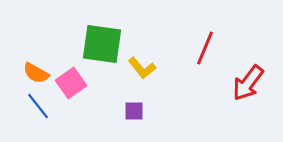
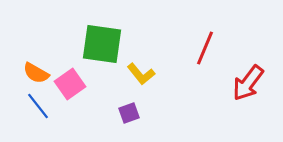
yellow L-shape: moved 1 px left, 6 px down
pink square: moved 1 px left, 1 px down
purple square: moved 5 px left, 2 px down; rotated 20 degrees counterclockwise
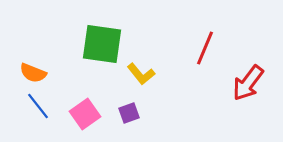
orange semicircle: moved 3 px left; rotated 8 degrees counterclockwise
pink square: moved 15 px right, 30 px down
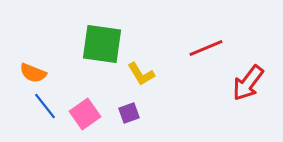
red line: moved 1 px right; rotated 44 degrees clockwise
yellow L-shape: rotated 8 degrees clockwise
blue line: moved 7 px right
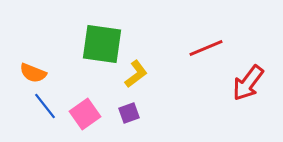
yellow L-shape: moved 5 px left; rotated 96 degrees counterclockwise
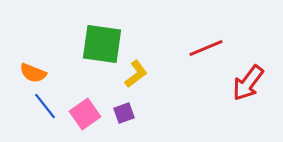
purple square: moved 5 px left
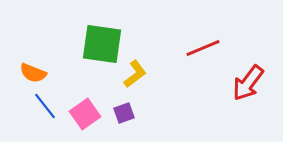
red line: moved 3 px left
yellow L-shape: moved 1 px left
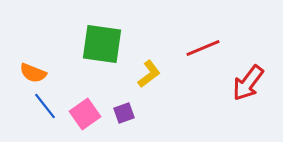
yellow L-shape: moved 14 px right
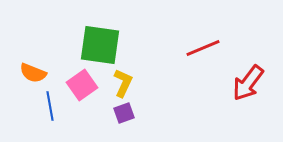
green square: moved 2 px left, 1 px down
yellow L-shape: moved 26 px left, 9 px down; rotated 28 degrees counterclockwise
blue line: moved 5 px right; rotated 28 degrees clockwise
pink square: moved 3 px left, 29 px up
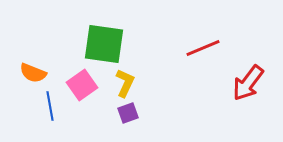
green square: moved 4 px right, 1 px up
yellow L-shape: moved 2 px right
purple square: moved 4 px right
